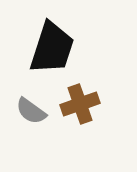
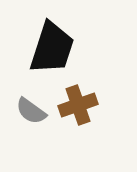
brown cross: moved 2 px left, 1 px down
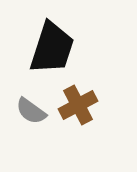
brown cross: rotated 9 degrees counterclockwise
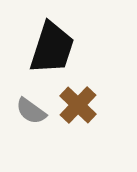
brown cross: rotated 18 degrees counterclockwise
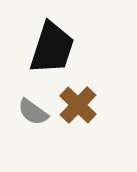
gray semicircle: moved 2 px right, 1 px down
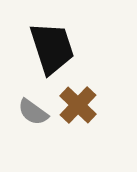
black trapezoid: rotated 36 degrees counterclockwise
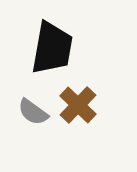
black trapezoid: rotated 28 degrees clockwise
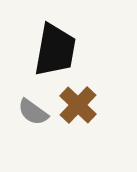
black trapezoid: moved 3 px right, 2 px down
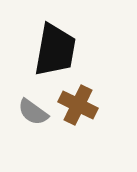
brown cross: rotated 18 degrees counterclockwise
